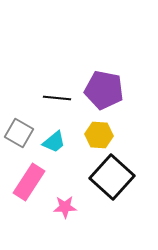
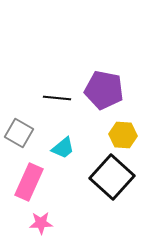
yellow hexagon: moved 24 px right
cyan trapezoid: moved 9 px right, 6 px down
pink rectangle: rotated 9 degrees counterclockwise
pink star: moved 24 px left, 16 px down
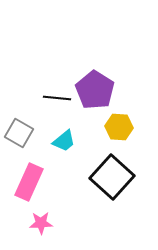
purple pentagon: moved 9 px left; rotated 21 degrees clockwise
yellow hexagon: moved 4 px left, 8 px up
cyan trapezoid: moved 1 px right, 7 px up
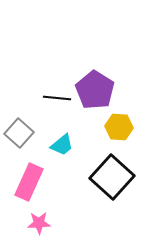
gray square: rotated 12 degrees clockwise
cyan trapezoid: moved 2 px left, 4 px down
pink star: moved 2 px left
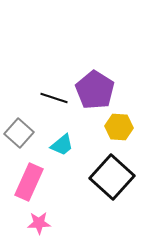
black line: moved 3 px left; rotated 12 degrees clockwise
